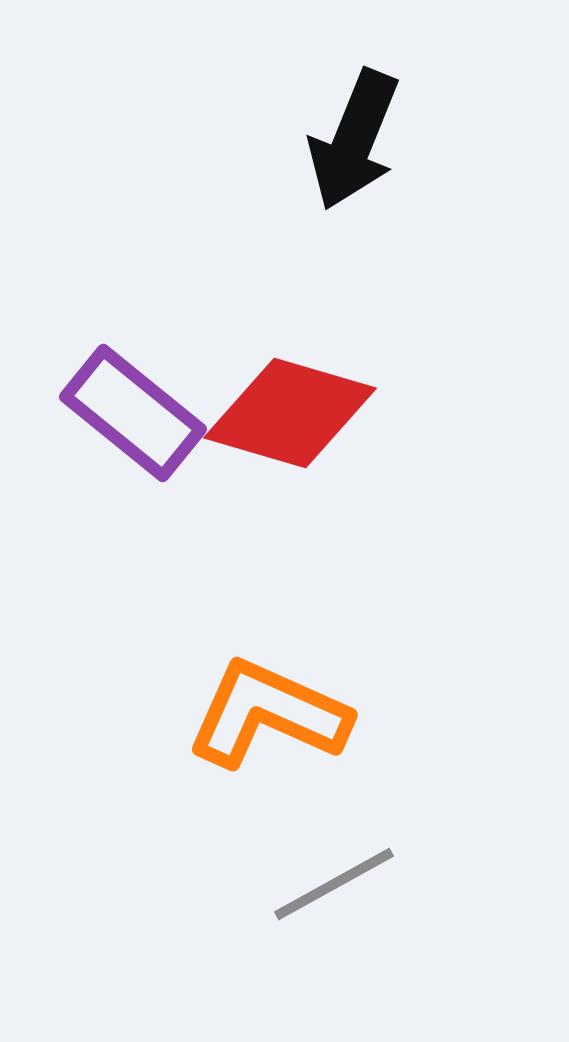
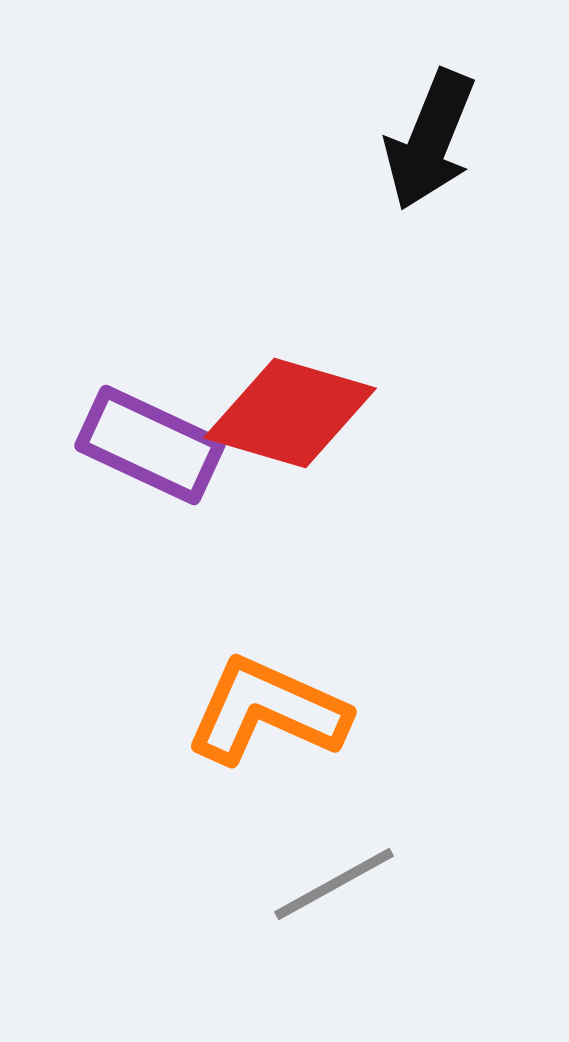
black arrow: moved 76 px right
purple rectangle: moved 17 px right, 32 px down; rotated 14 degrees counterclockwise
orange L-shape: moved 1 px left, 3 px up
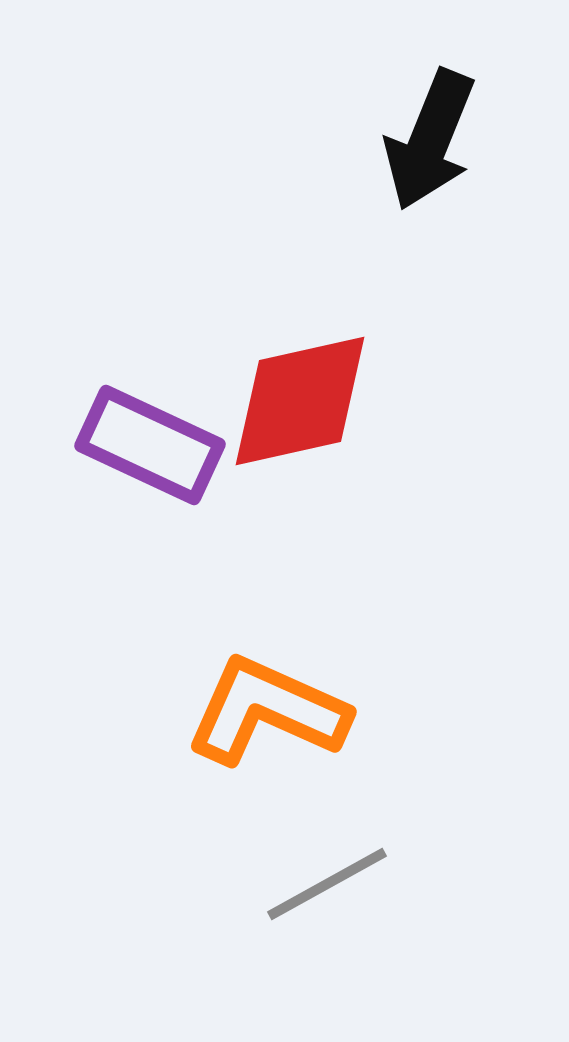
red diamond: moved 10 px right, 12 px up; rotated 29 degrees counterclockwise
gray line: moved 7 px left
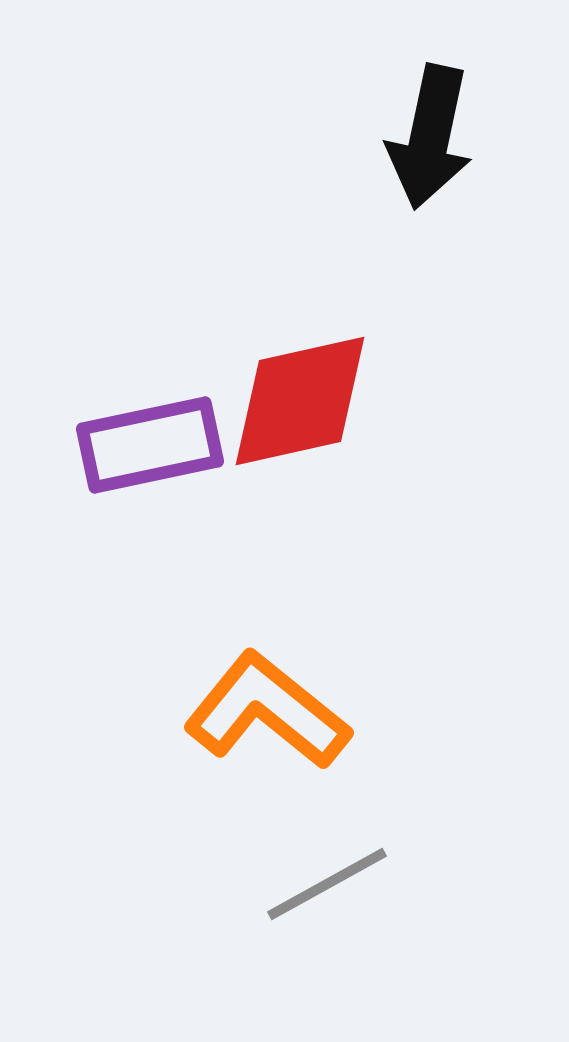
black arrow: moved 3 px up; rotated 10 degrees counterclockwise
purple rectangle: rotated 37 degrees counterclockwise
orange L-shape: rotated 15 degrees clockwise
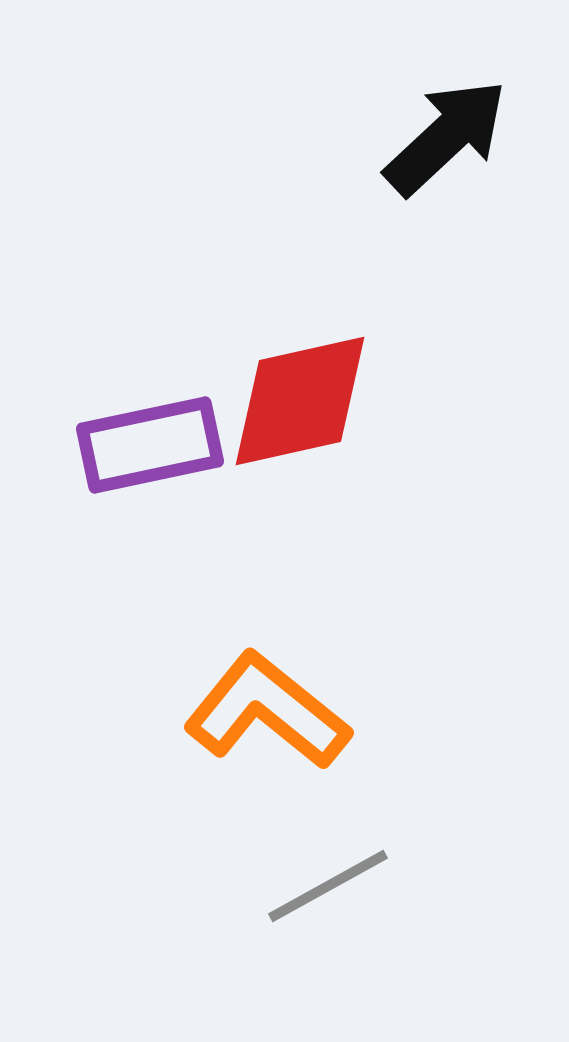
black arrow: moved 16 px right; rotated 145 degrees counterclockwise
gray line: moved 1 px right, 2 px down
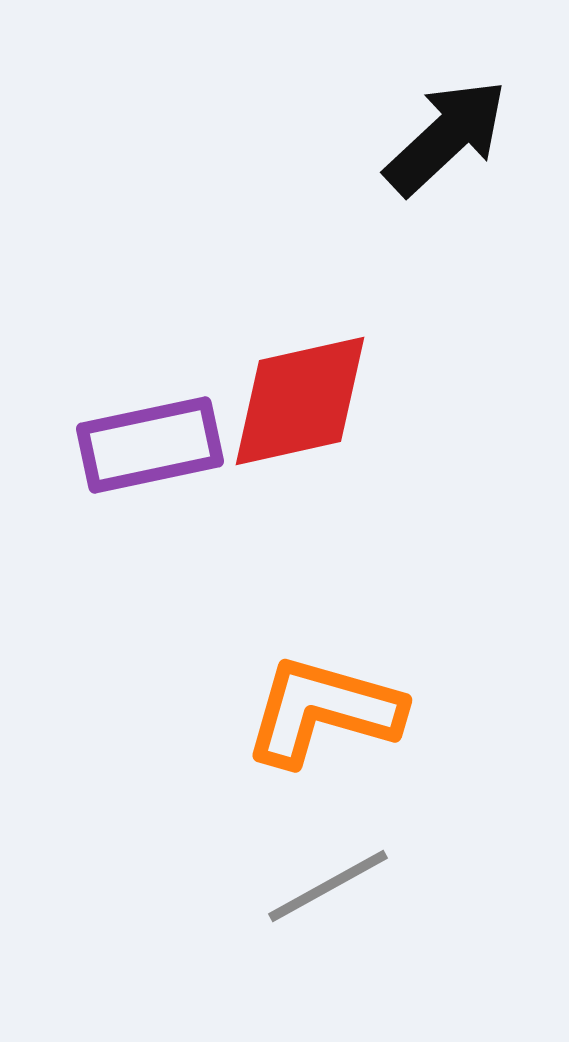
orange L-shape: moved 56 px right; rotated 23 degrees counterclockwise
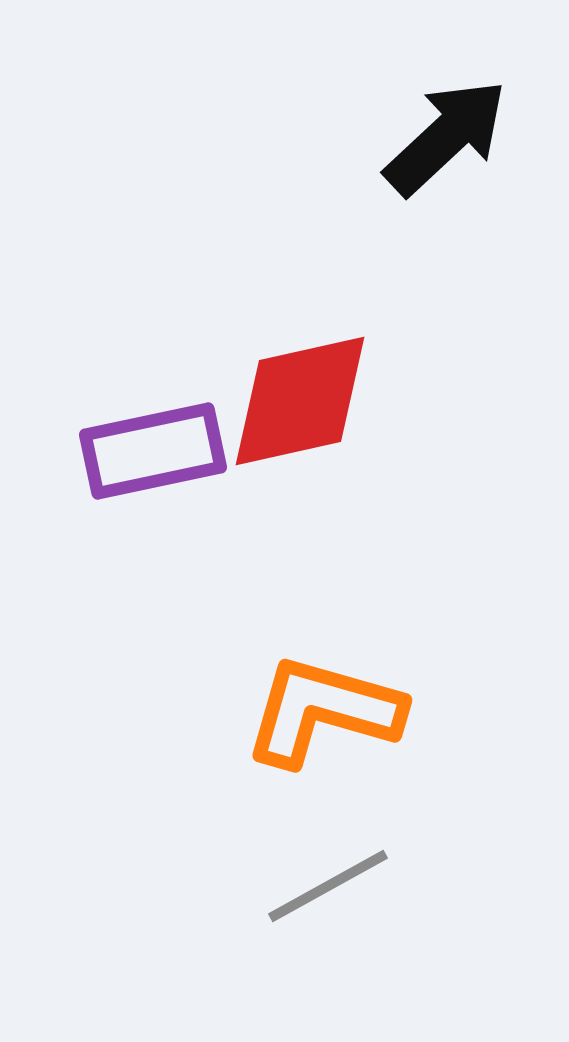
purple rectangle: moved 3 px right, 6 px down
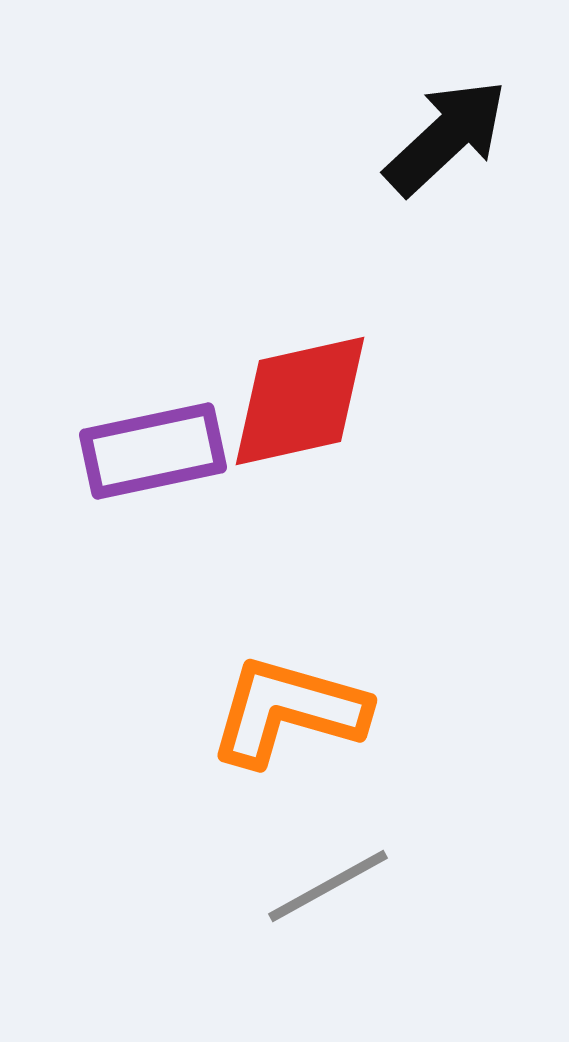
orange L-shape: moved 35 px left
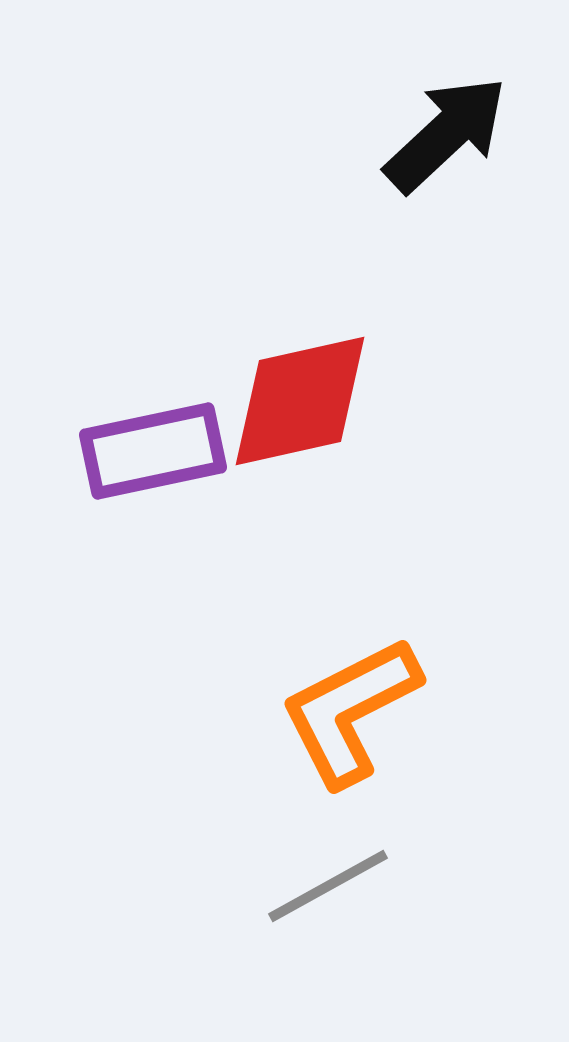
black arrow: moved 3 px up
orange L-shape: moved 62 px right; rotated 43 degrees counterclockwise
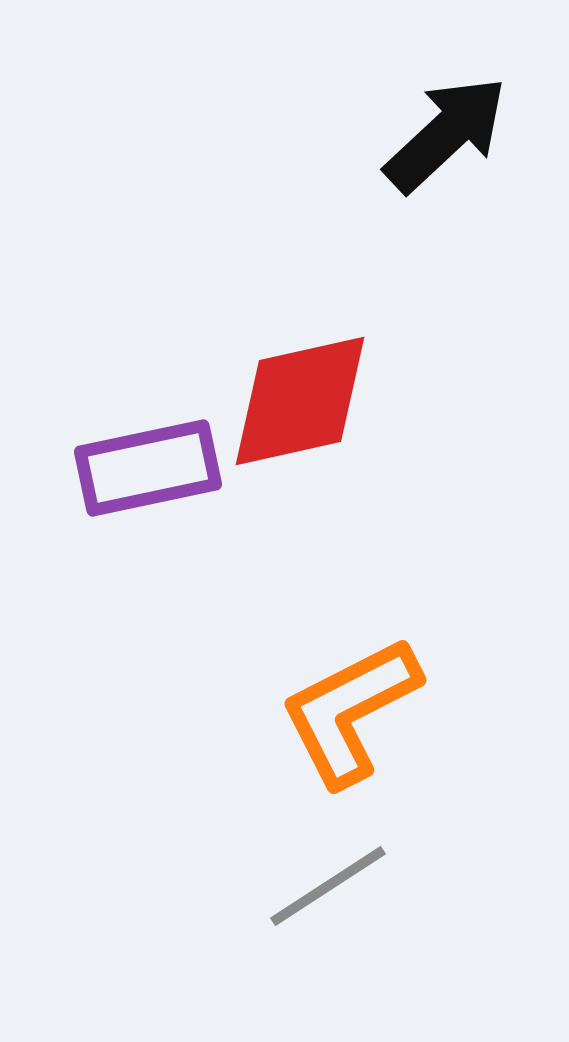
purple rectangle: moved 5 px left, 17 px down
gray line: rotated 4 degrees counterclockwise
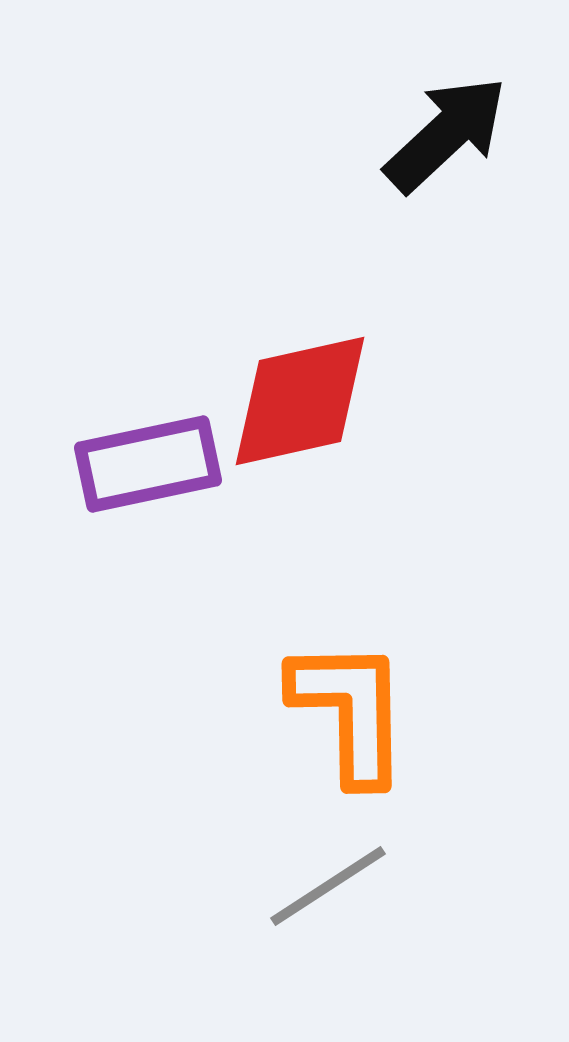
purple rectangle: moved 4 px up
orange L-shape: rotated 116 degrees clockwise
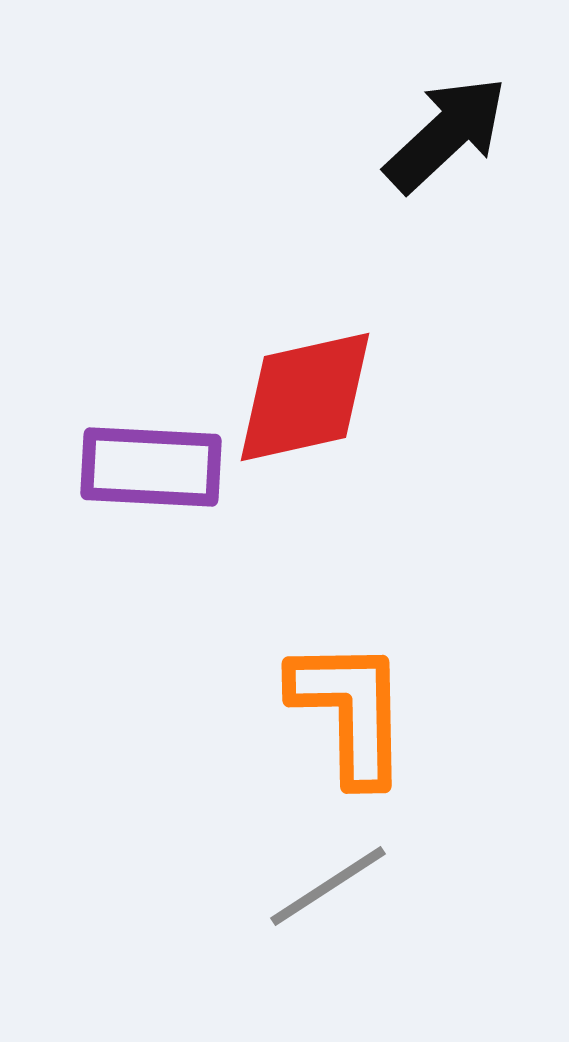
red diamond: moved 5 px right, 4 px up
purple rectangle: moved 3 px right, 3 px down; rotated 15 degrees clockwise
